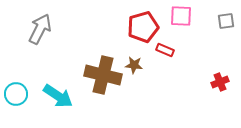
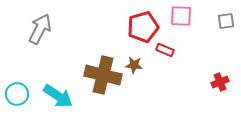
cyan circle: moved 1 px right
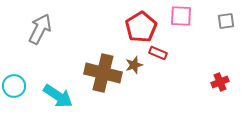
red pentagon: moved 2 px left; rotated 16 degrees counterclockwise
red rectangle: moved 7 px left, 3 px down
brown star: rotated 24 degrees counterclockwise
brown cross: moved 2 px up
cyan circle: moved 3 px left, 8 px up
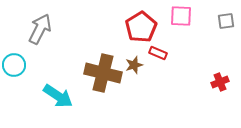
cyan circle: moved 21 px up
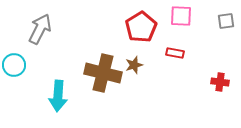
red rectangle: moved 17 px right; rotated 12 degrees counterclockwise
red cross: rotated 30 degrees clockwise
cyan arrow: rotated 60 degrees clockwise
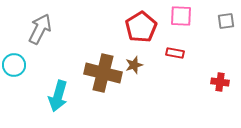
cyan arrow: rotated 12 degrees clockwise
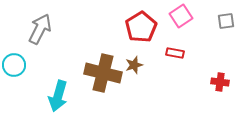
pink square: rotated 35 degrees counterclockwise
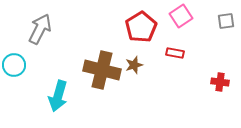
brown cross: moved 1 px left, 3 px up
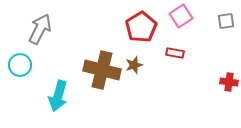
cyan circle: moved 6 px right
red cross: moved 9 px right
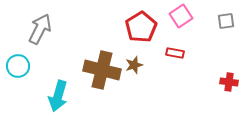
cyan circle: moved 2 px left, 1 px down
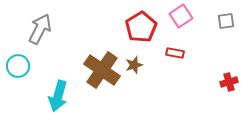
brown cross: rotated 21 degrees clockwise
red cross: rotated 24 degrees counterclockwise
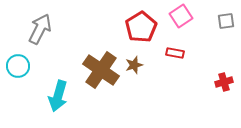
brown cross: moved 1 px left
red cross: moved 5 px left
